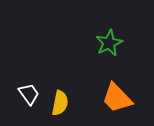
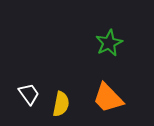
orange trapezoid: moved 9 px left
yellow semicircle: moved 1 px right, 1 px down
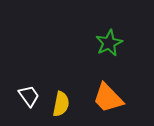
white trapezoid: moved 2 px down
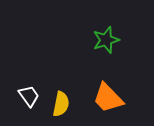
green star: moved 3 px left, 3 px up; rotated 8 degrees clockwise
